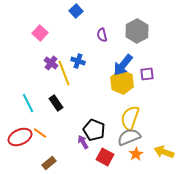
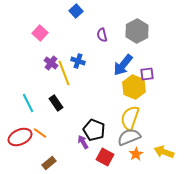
yellow hexagon: moved 12 px right, 5 px down
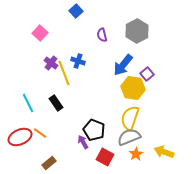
purple square: rotated 32 degrees counterclockwise
yellow hexagon: moved 1 px left, 1 px down; rotated 15 degrees counterclockwise
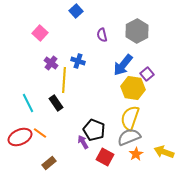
yellow line: moved 7 px down; rotated 25 degrees clockwise
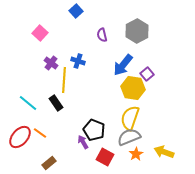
cyan line: rotated 24 degrees counterclockwise
red ellipse: rotated 25 degrees counterclockwise
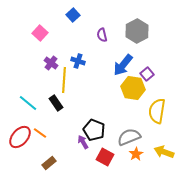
blue square: moved 3 px left, 4 px down
yellow semicircle: moved 27 px right, 7 px up; rotated 10 degrees counterclockwise
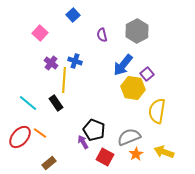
blue cross: moved 3 px left
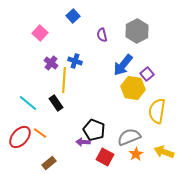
blue square: moved 1 px down
purple arrow: rotated 56 degrees counterclockwise
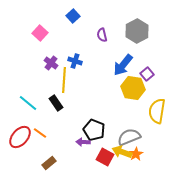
yellow arrow: moved 42 px left
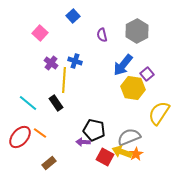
yellow semicircle: moved 2 px right, 2 px down; rotated 25 degrees clockwise
black pentagon: rotated 10 degrees counterclockwise
